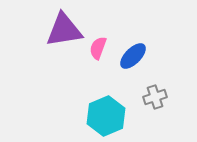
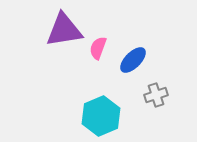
blue ellipse: moved 4 px down
gray cross: moved 1 px right, 2 px up
cyan hexagon: moved 5 px left
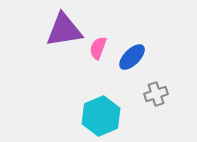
blue ellipse: moved 1 px left, 3 px up
gray cross: moved 1 px up
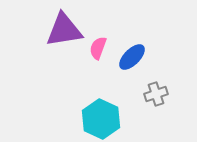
cyan hexagon: moved 3 px down; rotated 12 degrees counterclockwise
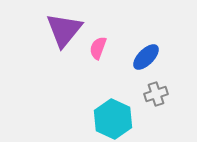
purple triangle: rotated 42 degrees counterclockwise
blue ellipse: moved 14 px right
cyan hexagon: moved 12 px right
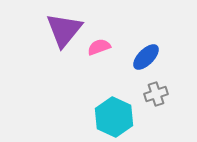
pink semicircle: moved 1 px right, 1 px up; rotated 50 degrees clockwise
cyan hexagon: moved 1 px right, 2 px up
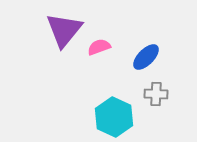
gray cross: rotated 20 degrees clockwise
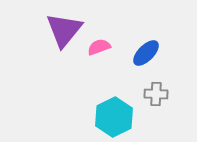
blue ellipse: moved 4 px up
cyan hexagon: rotated 9 degrees clockwise
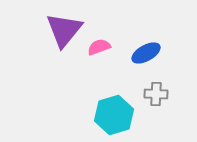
blue ellipse: rotated 16 degrees clockwise
cyan hexagon: moved 2 px up; rotated 9 degrees clockwise
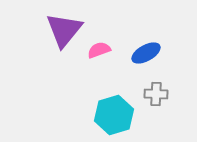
pink semicircle: moved 3 px down
